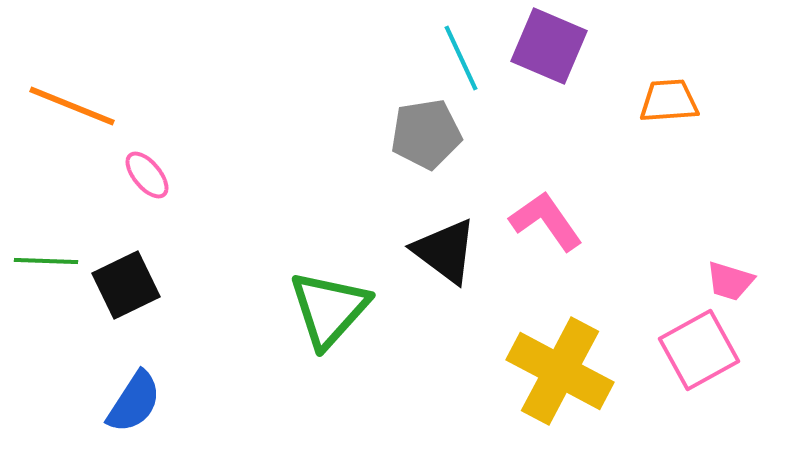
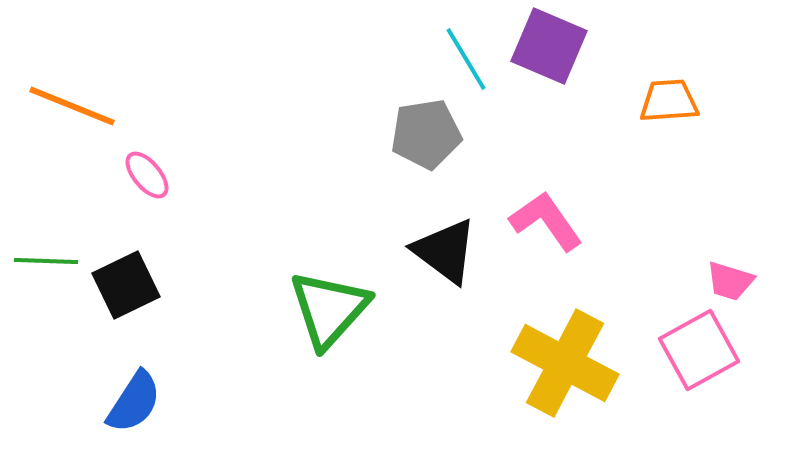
cyan line: moved 5 px right, 1 px down; rotated 6 degrees counterclockwise
yellow cross: moved 5 px right, 8 px up
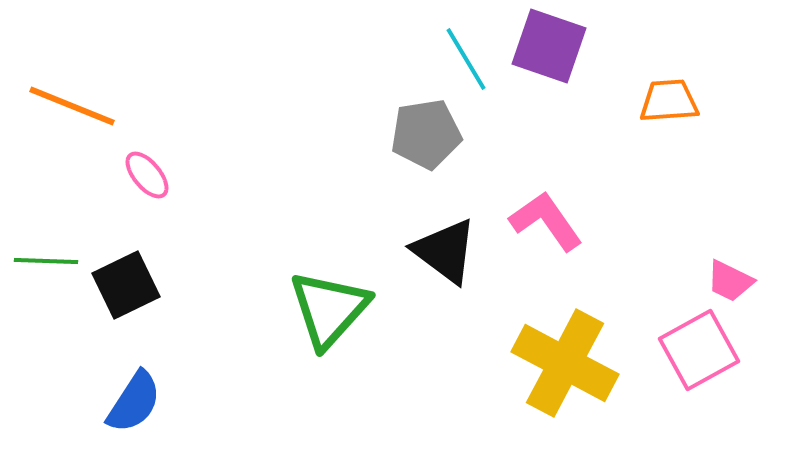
purple square: rotated 4 degrees counterclockwise
pink trapezoid: rotated 9 degrees clockwise
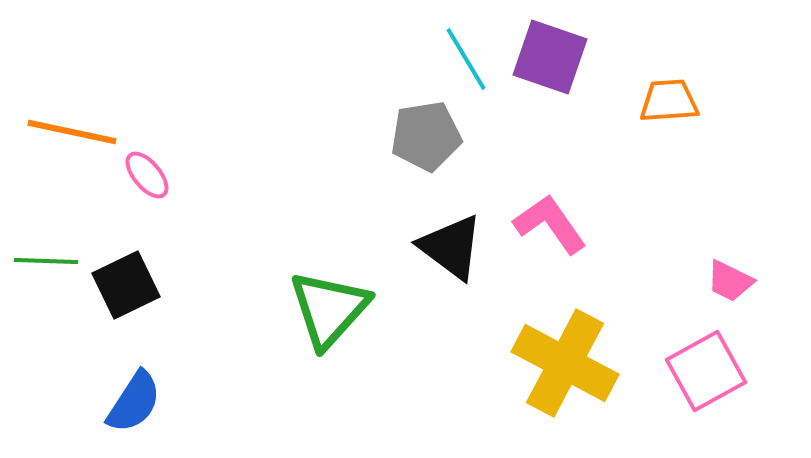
purple square: moved 1 px right, 11 px down
orange line: moved 26 px down; rotated 10 degrees counterclockwise
gray pentagon: moved 2 px down
pink L-shape: moved 4 px right, 3 px down
black triangle: moved 6 px right, 4 px up
pink square: moved 7 px right, 21 px down
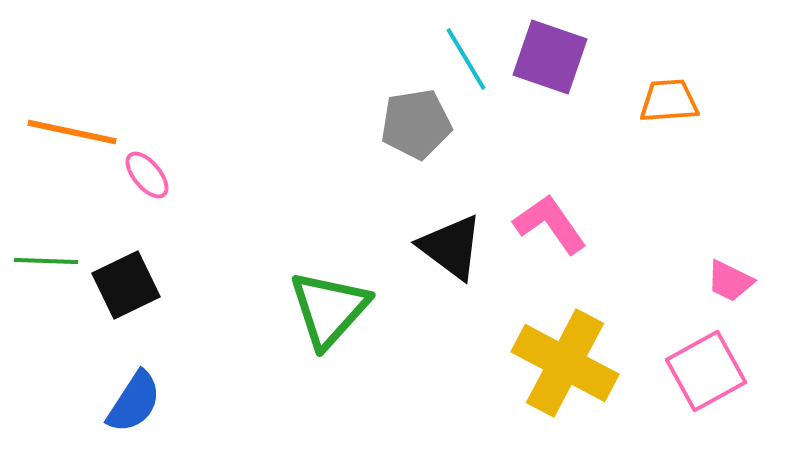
gray pentagon: moved 10 px left, 12 px up
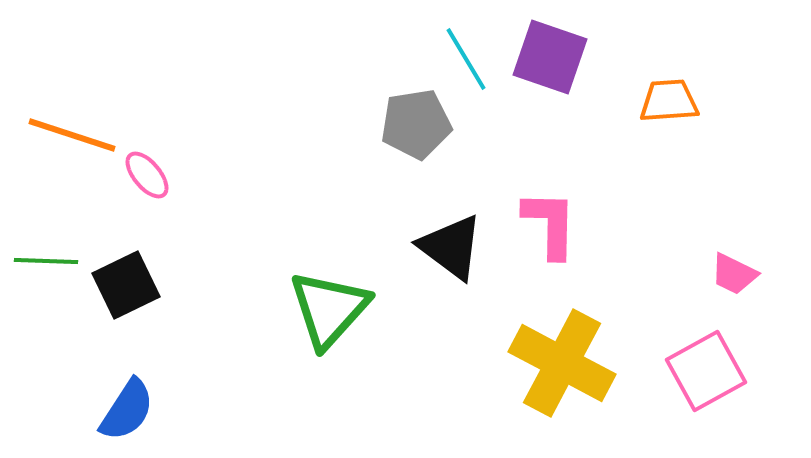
orange line: moved 3 px down; rotated 6 degrees clockwise
pink L-shape: rotated 36 degrees clockwise
pink trapezoid: moved 4 px right, 7 px up
yellow cross: moved 3 px left
blue semicircle: moved 7 px left, 8 px down
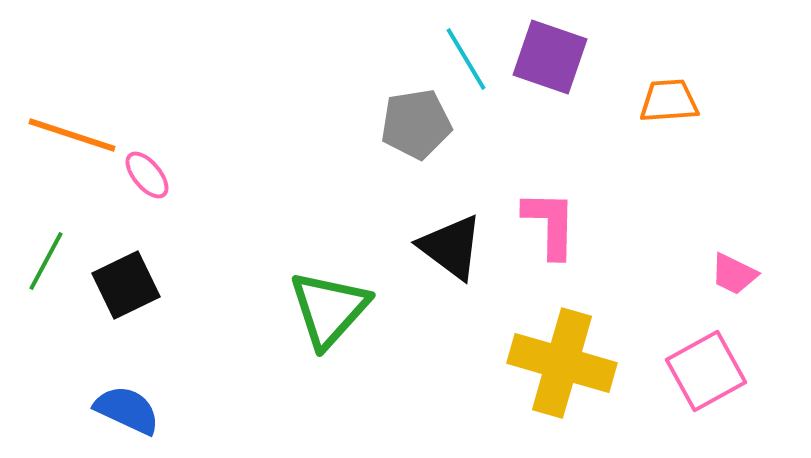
green line: rotated 64 degrees counterclockwise
yellow cross: rotated 12 degrees counterclockwise
blue semicircle: rotated 98 degrees counterclockwise
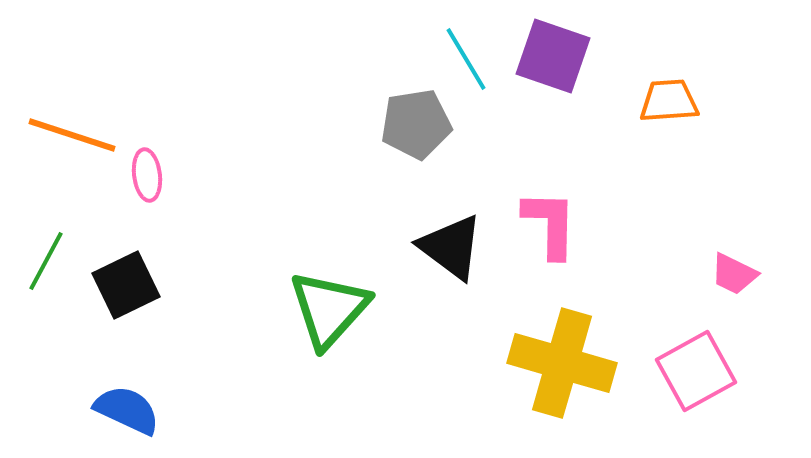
purple square: moved 3 px right, 1 px up
pink ellipse: rotated 33 degrees clockwise
pink square: moved 10 px left
